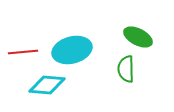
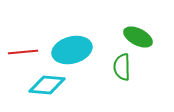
green semicircle: moved 4 px left, 2 px up
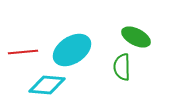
green ellipse: moved 2 px left
cyan ellipse: rotated 18 degrees counterclockwise
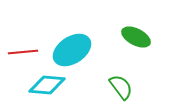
green semicircle: moved 1 px left, 20 px down; rotated 144 degrees clockwise
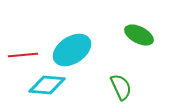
green ellipse: moved 3 px right, 2 px up
red line: moved 3 px down
green semicircle: rotated 12 degrees clockwise
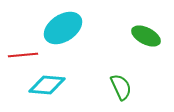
green ellipse: moved 7 px right, 1 px down
cyan ellipse: moved 9 px left, 22 px up
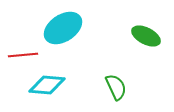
green semicircle: moved 5 px left
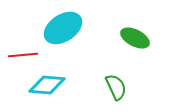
green ellipse: moved 11 px left, 2 px down
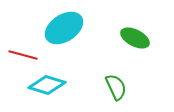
cyan ellipse: moved 1 px right
red line: rotated 20 degrees clockwise
cyan diamond: rotated 12 degrees clockwise
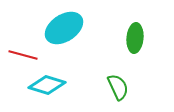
green ellipse: rotated 68 degrees clockwise
green semicircle: moved 2 px right
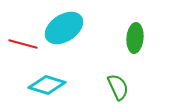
red line: moved 11 px up
